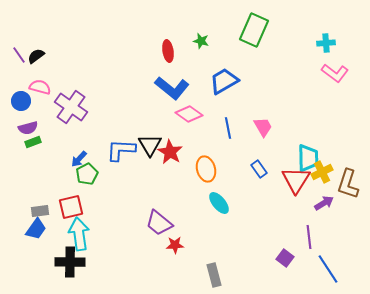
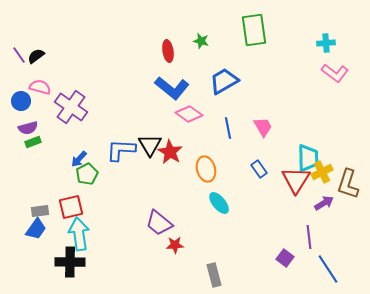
green rectangle at (254, 30): rotated 32 degrees counterclockwise
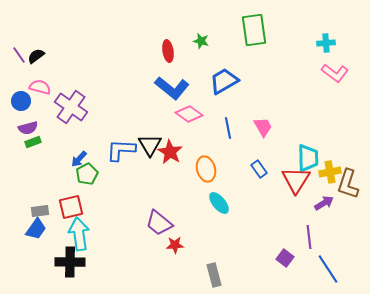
yellow cross at (322, 172): moved 8 px right; rotated 15 degrees clockwise
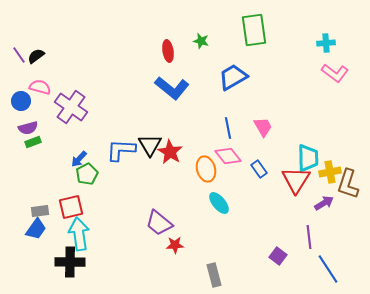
blue trapezoid at (224, 81): moved 9 px right, 4 px up
pink diamond at (189, 114): moved 39 px right, 42 px down; rotated 16 degrees clockwise
purple square at (285, 258): moved 7 px left, 2 px up
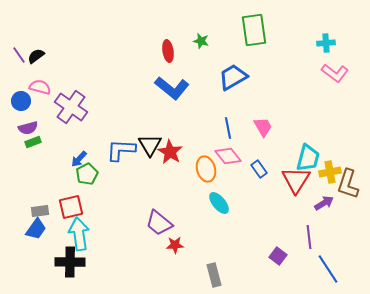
cyan trapezoid at (308, 158): rotated 16 degrees clockwise
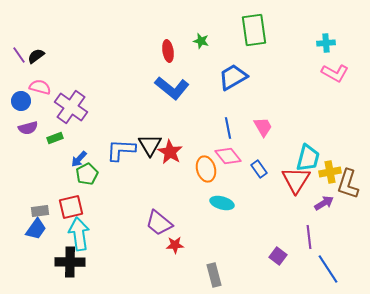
pink L-shape at (335, 73): rotated 8 degrees counterclockwise
green rectangle at (33, 142): moved 22 px right, 4 px up
cyan ellipse at (219, 203): moved 3 px right; rotated 35 degrees counterclockwise
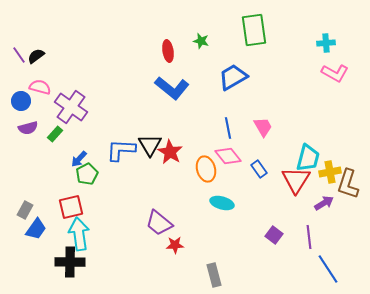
green rectangle at (55, 138): moved 4 px up; rotated 28 degrees counterclockwise
gray rectangle at (40, 211): moved 15 px left, 1 px up; rotated 54 degrees counterclockwise
purple square at (278, 256): moved 4 px left, 21 px up
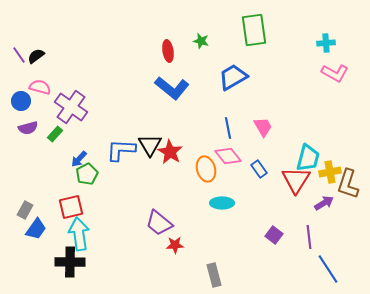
cyan ellipse at (222, 203): rotated 15 degrees counterclockwise
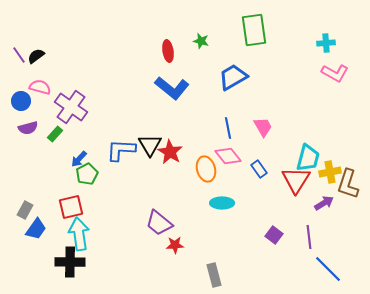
blue line at (328, 269): rotated 12 degrees counterclockwise
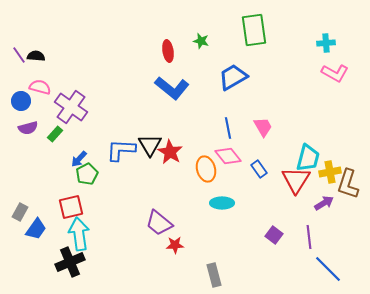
black semicircle at (36, 56): rotated 42 degrees clockwise
gray rectangle at (25, 210): moved 5 px left, 2 px down
black cross at (70, 262): rotated 24 degrees counterclockwise
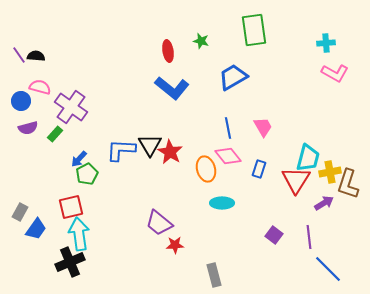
blue rectangle at (259, 169): rotated 54 degrees clockwise
